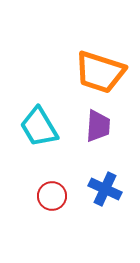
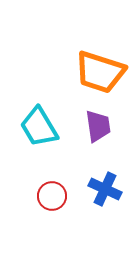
purple trapezoid: rotated 12 degrees counterclockwise
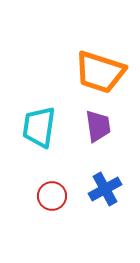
cyan trapezoid: rotated 39 degrees clockwise
blue cross: rotated 36 degrees clockwise
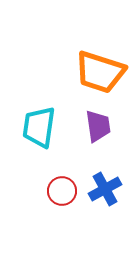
red circle: moved 10 px right, 5 px up
